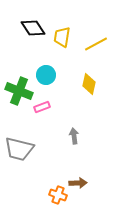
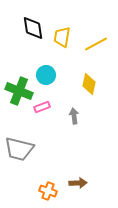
black diamond: rotated 25 degrees clockwise
gray arrow: moved 20 px up
orange cross: moved 10 px left, 4 px up
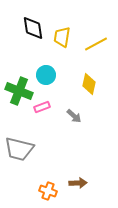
gray arrow: rotated 140 degrees clockwise
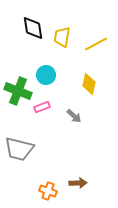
green cross: moved 1 px left
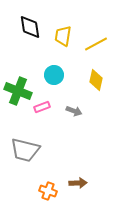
black diamond: moved 3 px left, 1 px up
yellow trapezoid: moved 1 px right, 1 px up
cyan circle: moved 8 px right
yellow diamond: moved 7 px right, 4 px up
gray arrow: moved 5 px up; rotated 21 degrees counterclockwise
gray trapezoid: moved 6 px right, 1 px down
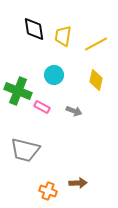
black diamond: moved 4 px right, 2 px down
pink rectangle: rotated 49 degrees clockwise
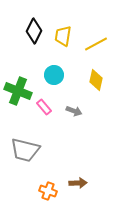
black diamond: moved 2 px down; rotated 35 degrees clockwise
pink rectangle: moved 2 px right; rotated 21 degrees clockwise
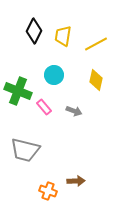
brown arrow: moved 2 px left, 2 px up
